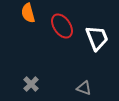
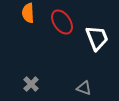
orange semicircle: rotated 12 degrees clockwise
red ellipse: moved 4 px up
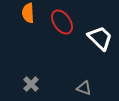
white trapezoid: moved 3 px right; rotated 24 degrees counterclockwise
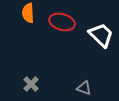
red ellipse: rotated 40 degrees counterclockwise
white trapezoid: moved 1 px right, 3 px up
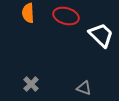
red ellipse: moved 4 px right, 6 px up
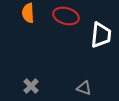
white trapezoid: rotated 52 degrees clockwise
gray cross: moved 2 px down
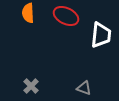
red ellipse: rotated 10 degrees clockwise
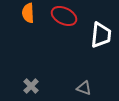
red ellipse: moved 2 px left
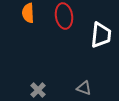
red ellipse: rotated 55 degrees clockwise
gray cross: moved 7 px right, 4 px down
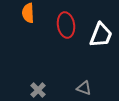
red ellipse: moved 2 px right, 9 px down
white trapezoid: rotated 16 degrees clockwise
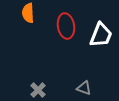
red ellipse: moved 1 px down
